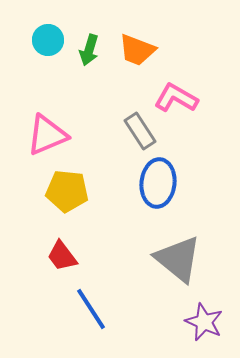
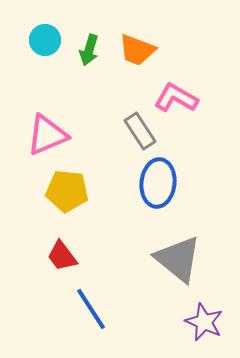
cyan circle: moved 3 px left
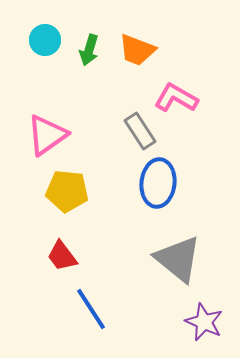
pink triangle: rotated 12 degrees counterclockwise
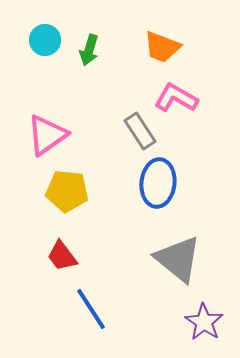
orange trapezoid: moved 25 px right, 3 px up
purple star: rotated 9 degrees clockwise
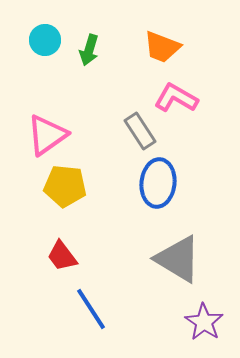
yellow pentagon: moved 2 px left, 5 px up
gray triangle: rotated 8 degrees counterclockwise
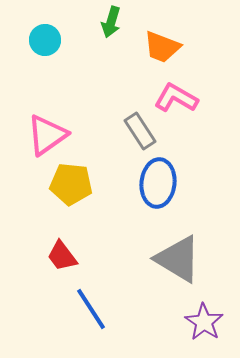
green arrow: moved 22 px right, 28 px up
yellow pentagon: moved 6 px right, 2 px up
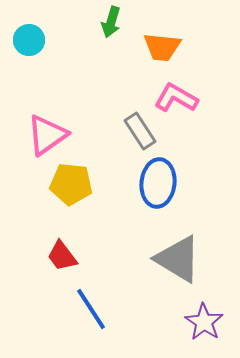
cyan circle: moved 16 px left
orange trapezoid: rotated 15 degrees counterclockwise
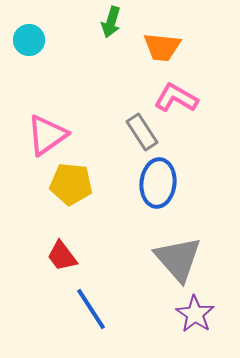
gray rectangle: moved 2 px right, 1 px down
gray triangle: rotated 18 degrees clockwise
purple star: moved 9 px left, 8 px up
